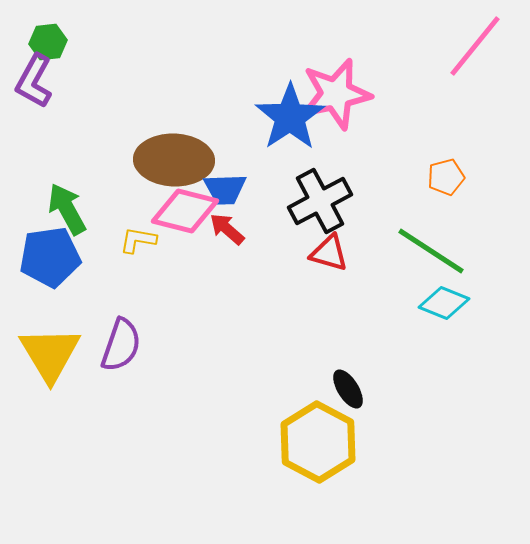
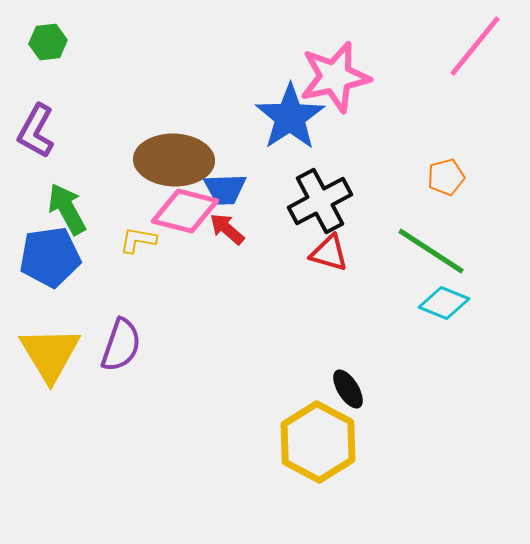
purple L-shape: moved 2 px right, 50 px down
pink star: moved 1 px left, 17 px up
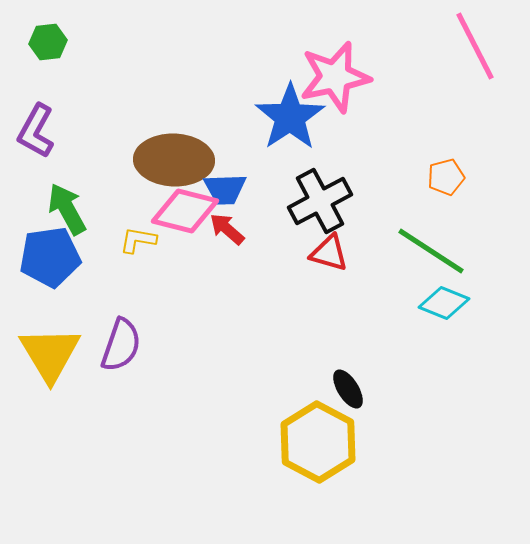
pink line: rotated 66 degrees counterclockwise
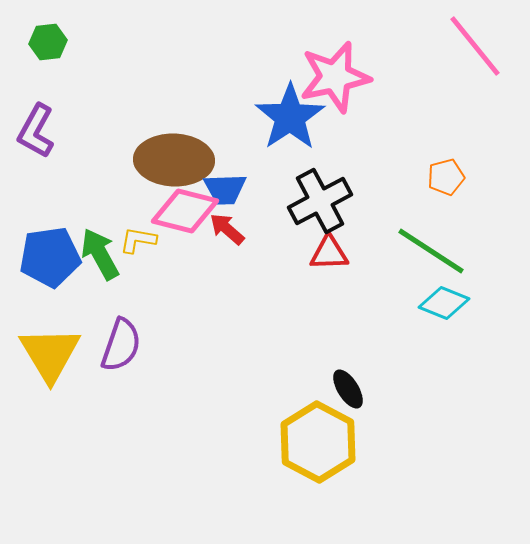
pink line: rotated 12 degrees counterclockwise
green arrow: moved 33 px right, 45 px down
red triangle: rotated 18 degrees counterclockwise
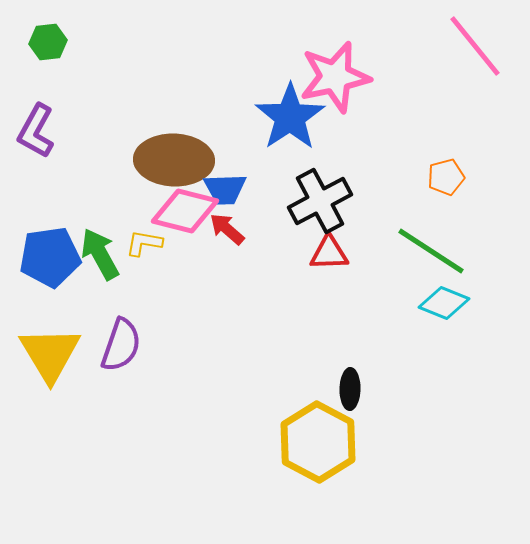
yellow L-shape: moved 6 px right, 3 px down
black ellipse: moved 2 px right; rotated 33 degrees clockwise
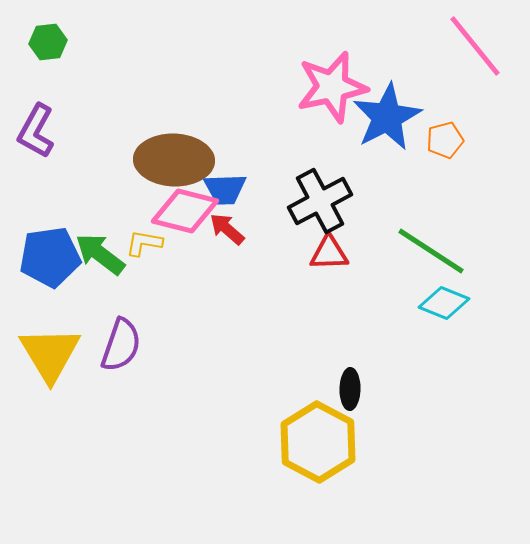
pink star: moved 3 px left, 10 px down
blue star: moved 97 px right; rotated 6 degrees clockwise
orange pentagon: moved 1 px left, 37 px up
green arrow: rotated 24 degrees counterclockwise
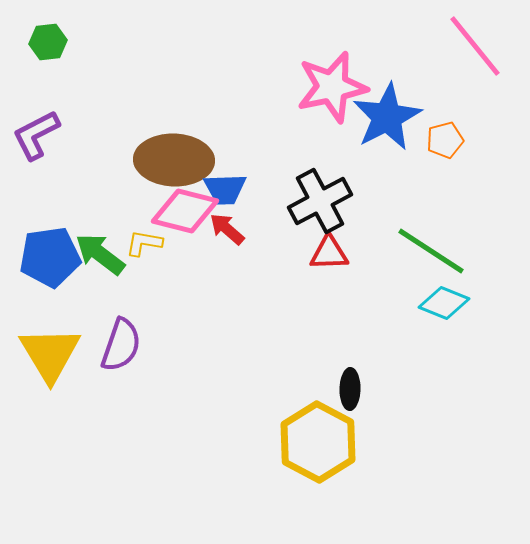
purple L-shape: moved 4 px down; rotated 34 degrees clockwise
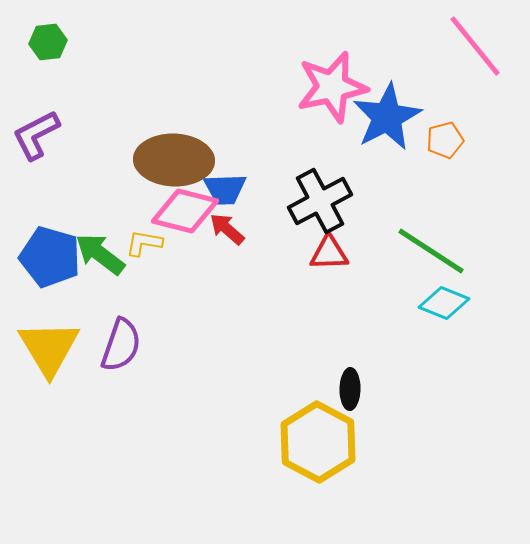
blue pentagon: rotated 24 degrees clockwise
yellow triangle: moved 1 px left, 6 px up
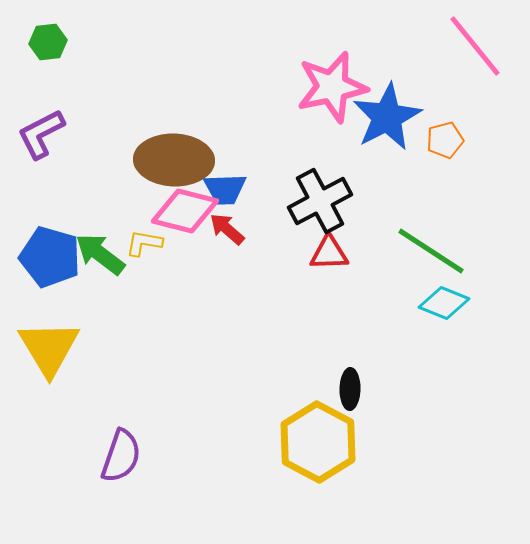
purple L-shape: moved 5 px right, 1 px up
purple semicircle: moved 111 px down
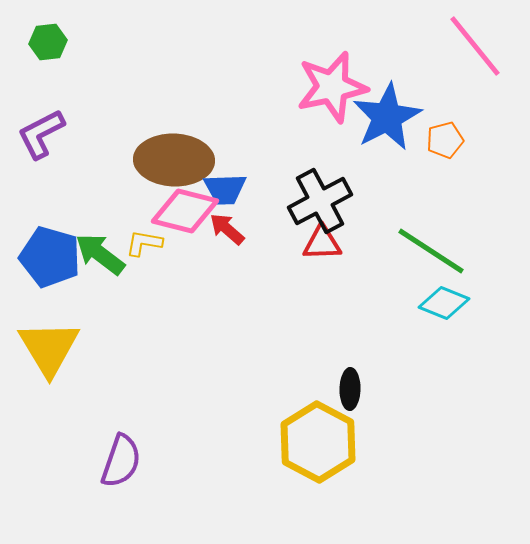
red triangle: moved 7 px left, 10 px up
purple semicircle: moved 5 px down
